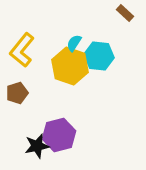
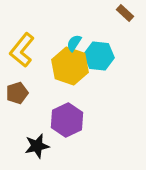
purple hexagon: moved 8 px right, 15 px up; rotated 12 degrees counterclockwise
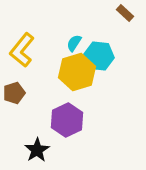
yellow hexagon: moved 7 px right, 6 px down; rotated 24 degrees clockwise
brown pentagon: moved 3 px left
black star: moved 4 px down; rotated 20 degrees counterclockwise
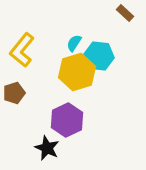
black star: moved 10 px right, 2 px up; rotated 15 degrees counterclockwise
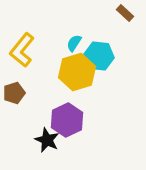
black star: moved 8 px up
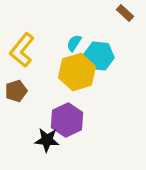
brown pentagon: moved 2 px right, 2 px up
black star: rotated 20 degrees counterclockwise
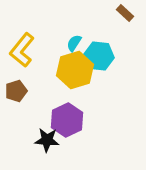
yellow hexagon: moved 2 px left, 2 px up
